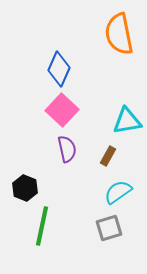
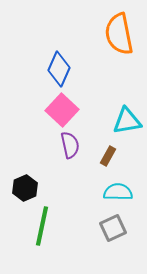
purple semicircle: moved 3 px right, 4 px up
black hexagon: rotated 15 degrees clockwise
cyan semicircle: rotated 36 degrees clockwise
gray square: moved 4 px right; rotated 8 degrees counterclockwise
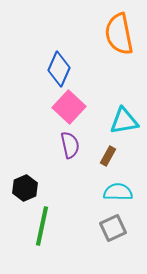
pink square: moved 7 px right, 3 px up
cyan triangle: moved 3 px left
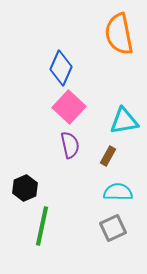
blue diamond: moved 2 px right, 1 px up
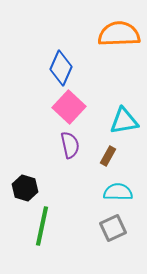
orange semicircle: rotated 99 degrees clockwise
black hexagon: rotated 20 degrees counterclockwise
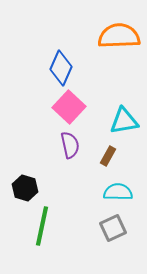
orange semicircle: moved 2 px down
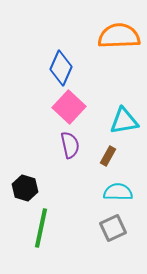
green line: moved 1 px left, 2 px down
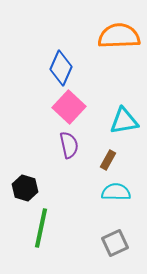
purple semicircle: moved 1 px left
brown rectangle: moved 4 px down
cyan semicircle: moved 2 px left
gray square: moved 2 px right, 15 px down
